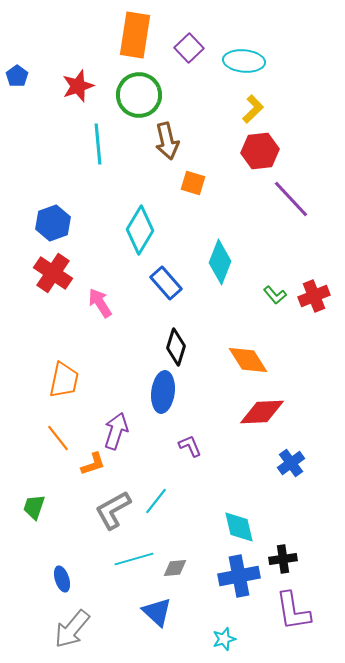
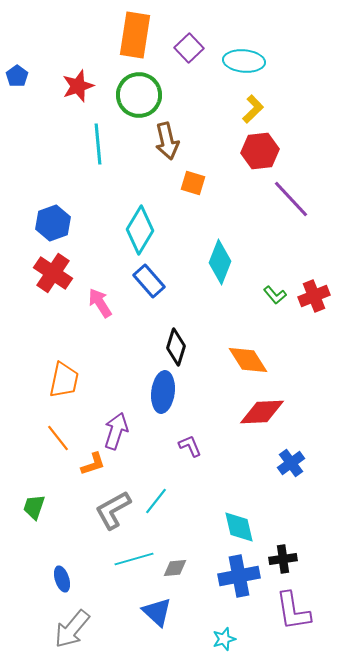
blue rectangle at (166, 283): moved 17 px left, 2 px up
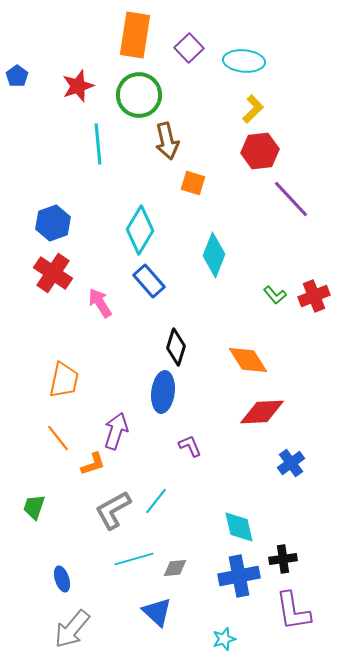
cyan diamond at (220, 262): moved 6 px left, 7 px up
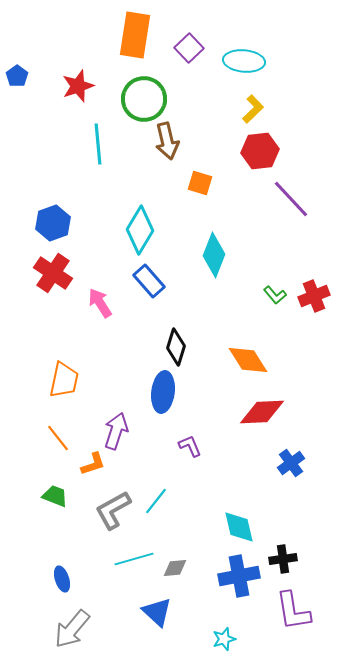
green circle at (139, 95): moved 5 px right, 4 px down
orange square at (193, 183): moved 7 px right
green trapezoid at (34, 507): moved 21 px right, 11 px up; rotated 92 degrees clockwise
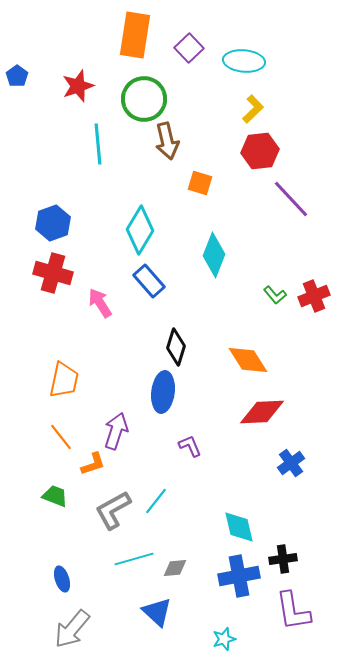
red cross at (53, 273): rotated 18 degrees counterclockwise
orange line at (58, 438): moved 3 px right, 1 px up
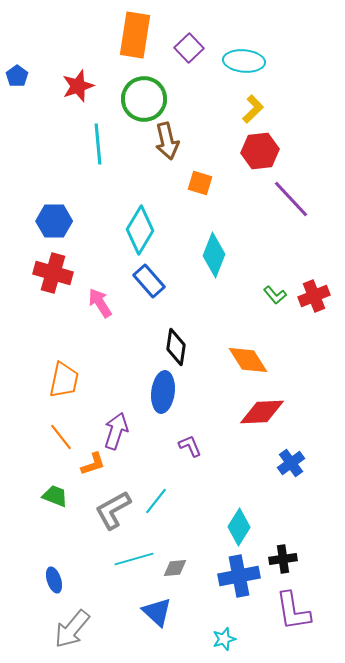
blue hexagon at (53, 223): moved 1 px right, 2 px up; rotated 20 degrees clockwise
black diamond at (176, 347): rotated 9 degrees counterclockwise
cyan diamond at (239, 527): rotated 45 degrees clockwise
blue ellipse at (62, 579): moved 8 px left, 1 px down
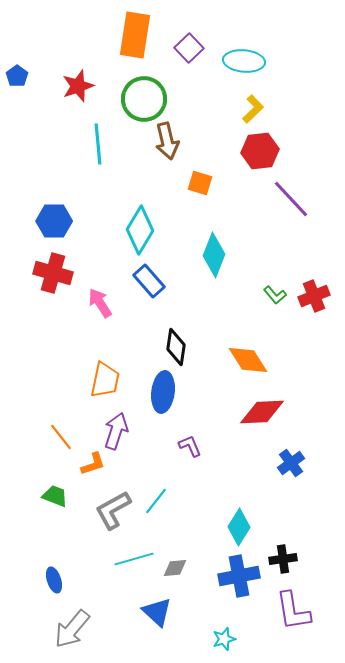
orange trapezoid at (64, 380): moved 41 px right
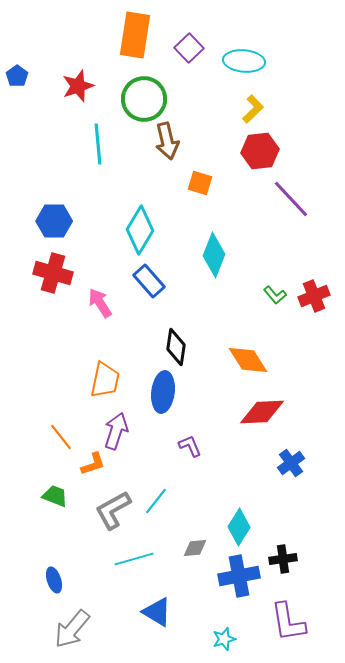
gray diamond at (175, 568): moved 20 px right, 20 px up
purple L-shape at (293, 611): moved 5 px left, 11 px down
blue triangle at (157, 612): rotated 12 degrees counterclockwise
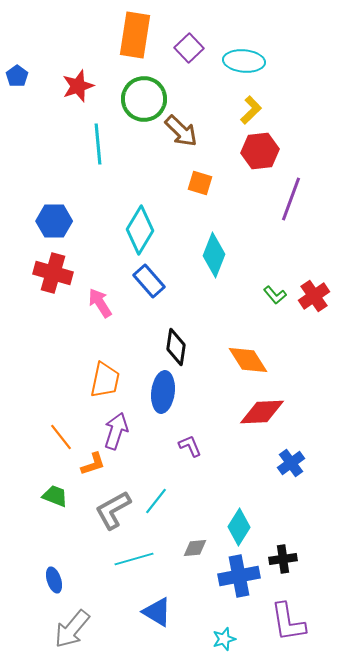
yellow L-shape at (253, 109): moved 2 px left, 1 px down
brown arrow at (167, 141): moved 14 px right, 10 px up; rotated 33 degrees counterclockwise
purple line at (291, 199): rotated 63 degrees clockwise
red cross at (314, 296): rotated 12 degrees counterclockwise
